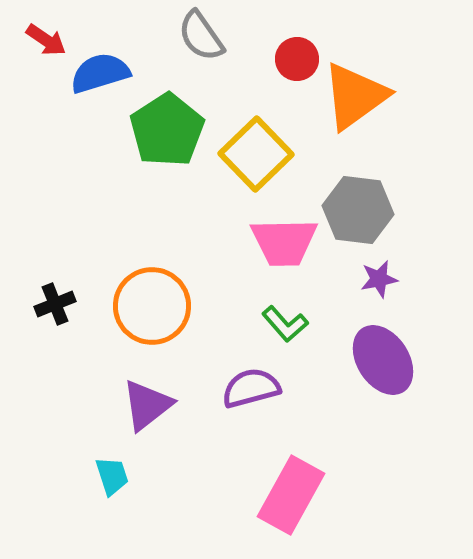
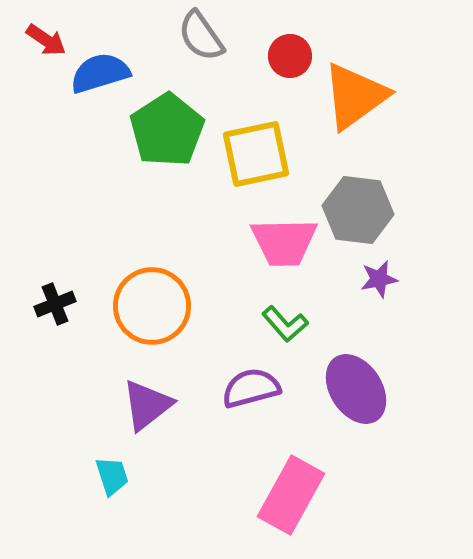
red circle: moved 7 px left, 3 px up
yellow square: rotated 32 degrees clockwise
purple ellipse: moved 27 px left, 29 px down
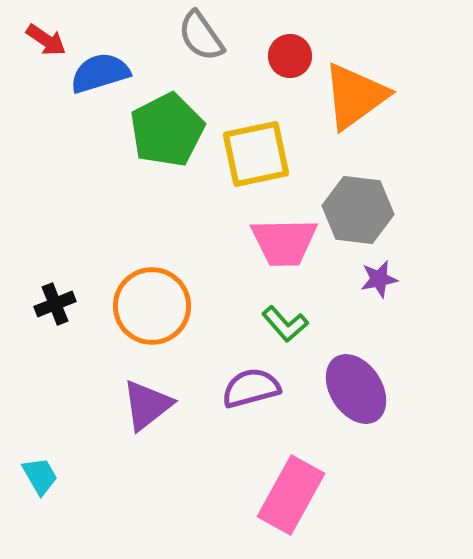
green pentagon: rotated 6 degrees clockwise
cyan trapezoid: moved 72 px left; rotated 12 degrees counterclockwise
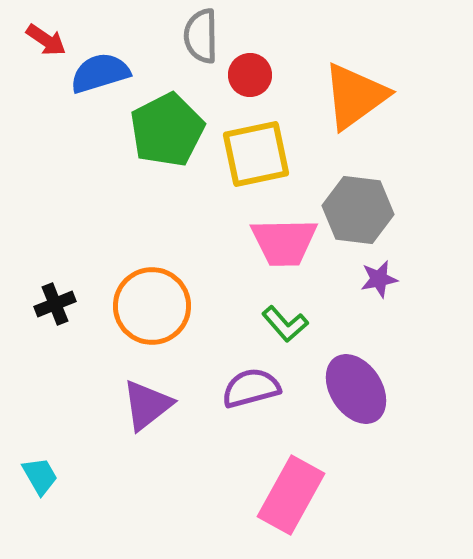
gray semicircle: rotated 34 degrees clockwise
red circle: moved 40 px left, 19 px down
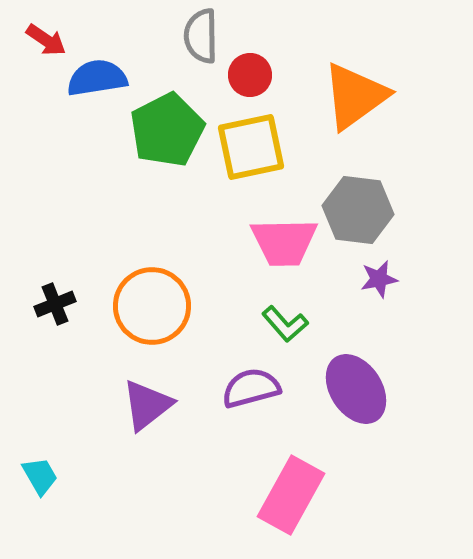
blue semicircle: moved 3 px left, 5 px down; rotated 8 degrees clockwise
yellow square: moved 5 px left, 7 px up
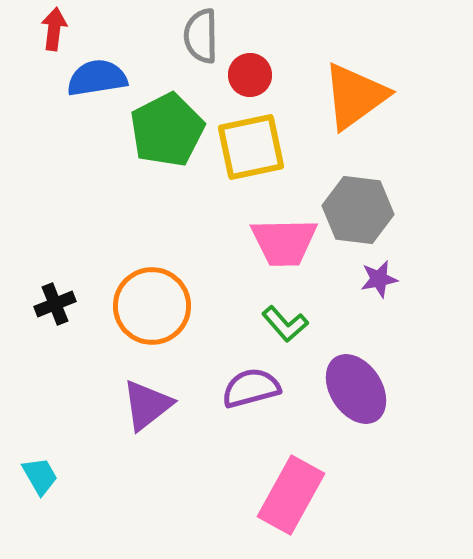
red arrow: moved 8 px right, 11 px up; rotated 117 degrees counterclockwise
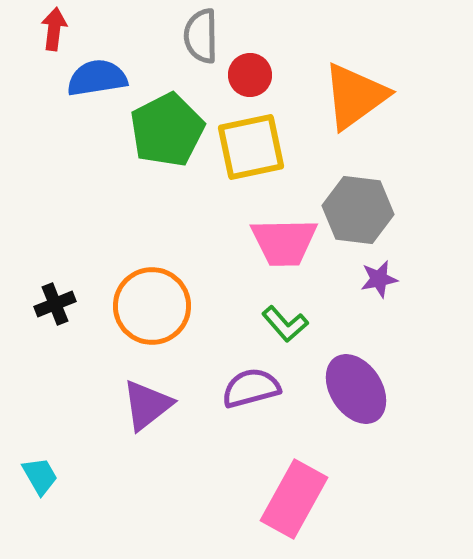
pink rectangle: moved 3 px right, 4 px down
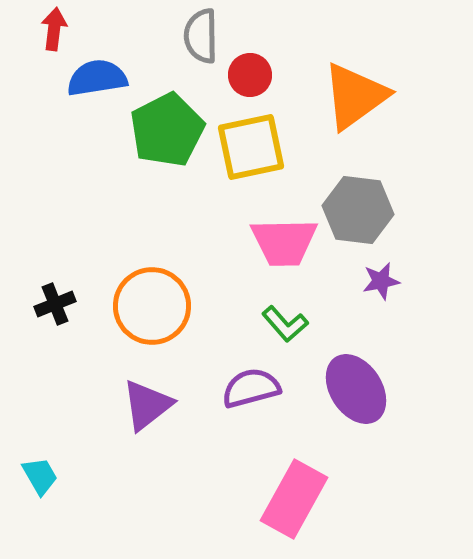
purple star: moved 2 px right, 2 px down
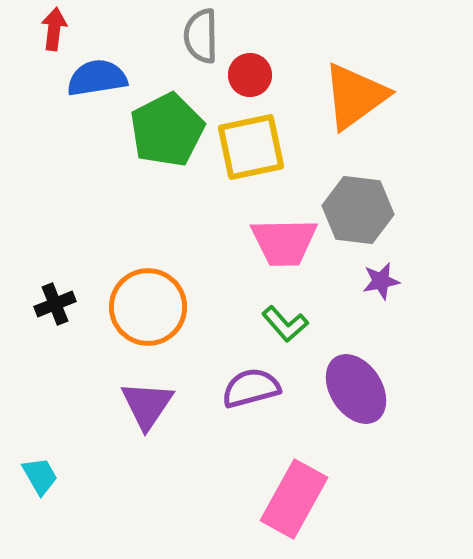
orange circle: moved 4 px left, 1 px down
purple triangle: rotated 18 degrees counterclockwise
